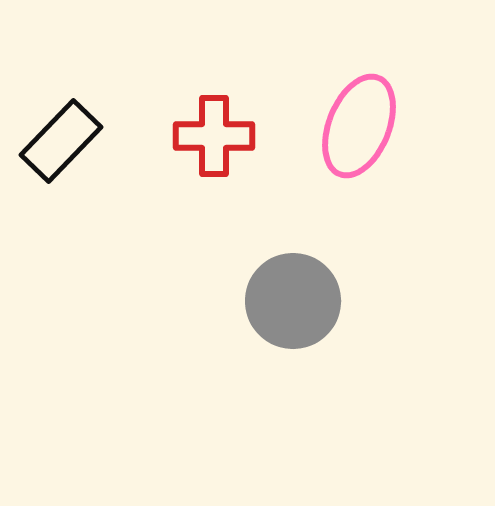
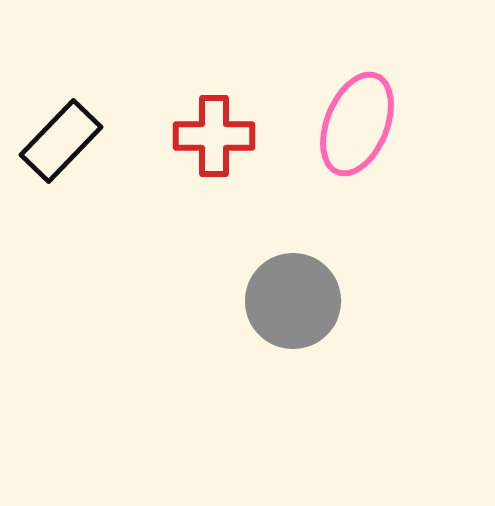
pink ellipse: moved 2 px left, 2 px up
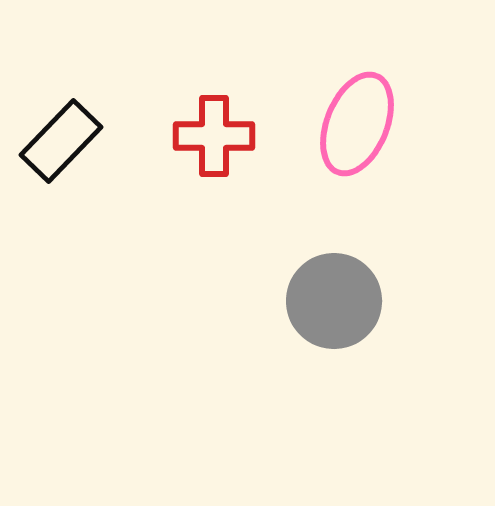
gray circle: moved 41 px right
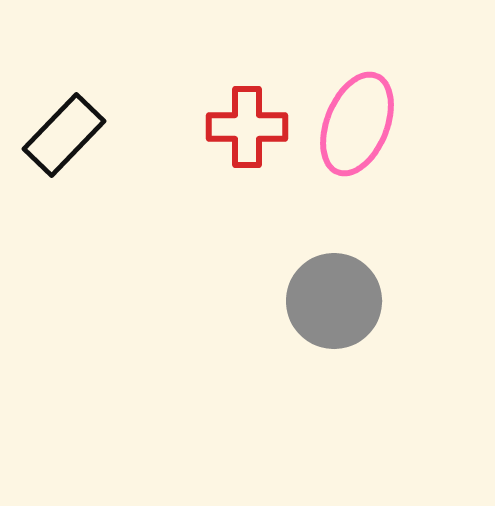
red cross: moved 33 px right, 9 px up
black rectangle: moved 3 px right, 6 px up
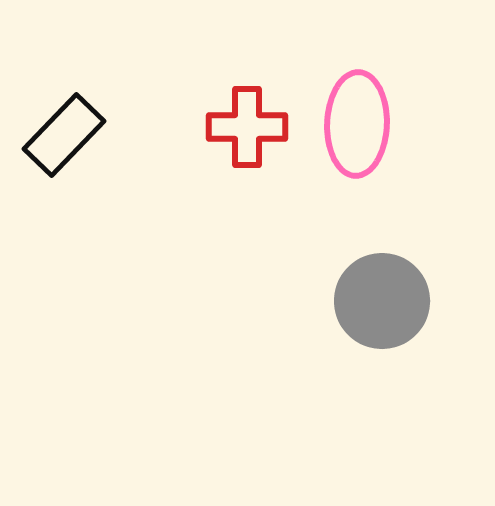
pink ellipse: rotated 20 degrees counterclockwise
gray circle: moved 48 px right
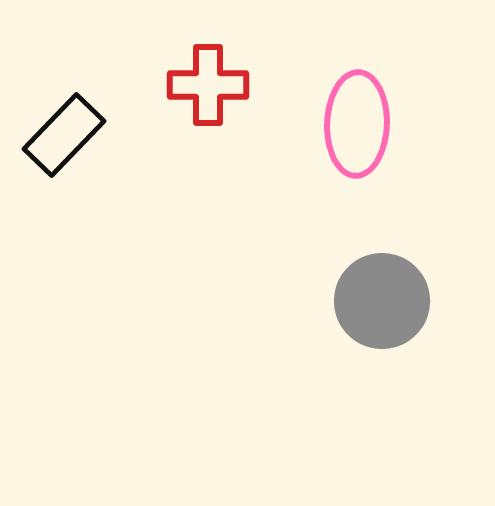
red cross: moved 39 px left, 42 px up
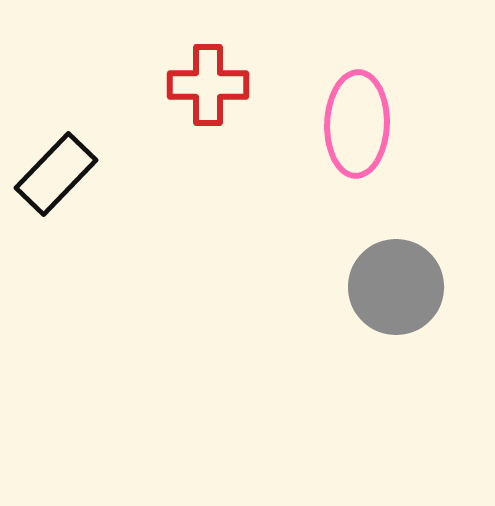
black rectangle: moved 8 px left, 39 px down
gray circle: moved 14 px right, 14 px up
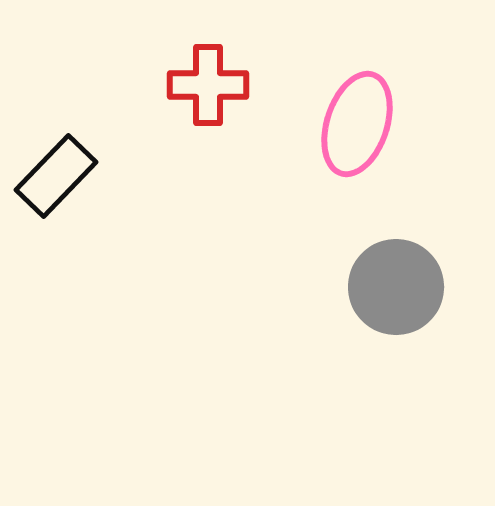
pink ellipse: rotated 16 degrees clockwise
black rectangle: moved 2 px down
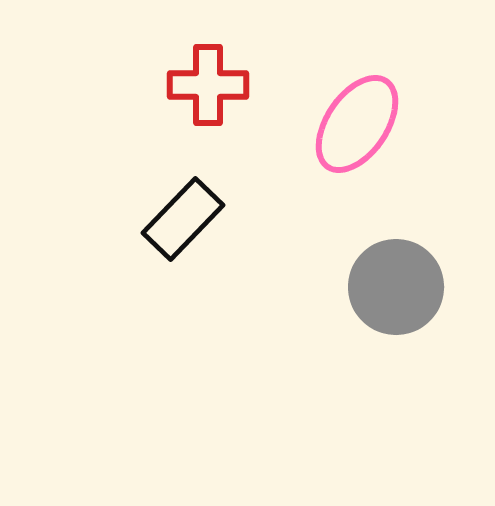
pink ellipse: rotated 16 degrees clockwise
black rectangle: moved 127 px right, 43 px down
